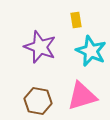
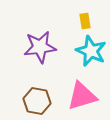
yellow rectangle: moved 9 px right, 1 px down
purple star: rotated 28 degrees counterclockwise
brown hexagon: moved 1 px left
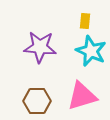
yellow rectangle: rotated 14 degrees clockwise
purple star: rotated 12 degrees clockwise
brown hexagon: rotated 12 degrees counterclockwise
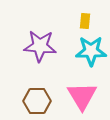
purple star: moved 1 px up
cyan star: rotated 24 degrees counterclockwise
pink triangle: rotated 44 degrees counterclockwise
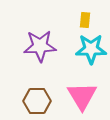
yellow rectangle: moved 1 px up
purple star: rotated 8 degrees counterclockwise
cyan star: moved 2 px up
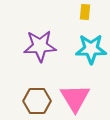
yellow rectangle: moved 8 px up
pink triangle: moved 7 px left, 2 px down
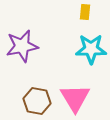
purple star: moved 18 px left; rotated 8 degrees counterclockwise
brown hexagon: rotated 12 degrees clockwise
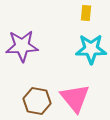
yellow rectangle: moved 1 px right, 1 px down
purple star: rotated 8 degrees clockwise
pink triangle: rotated 8 degrees counterclockwise
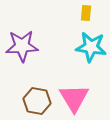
cyan star: moved 2 px up; rotated 8 degrees clockwise
pink triangle: moved 1 px left; rotated 8 degrees clockwise
